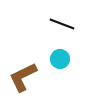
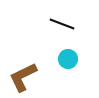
cyan circle: moved 8 px right
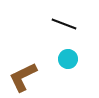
black line: moved 2 px right
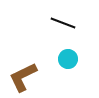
black line: moved 1 px left, 1 px up
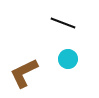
brown L-shape: moved 1 px right, 4 px up
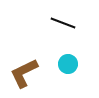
cyan circle: moved 5 px down
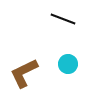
black line: moved 4 px up
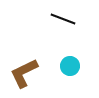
cyan circle: moved 2 px right, 2 px down
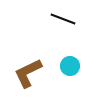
brown L-shape: moved 4 px right
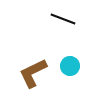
brown L-shape: moved 5 px right
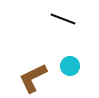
brown L-shape: moved 5 px down
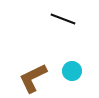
cyan circle: moved 2 px right, 5 px down
